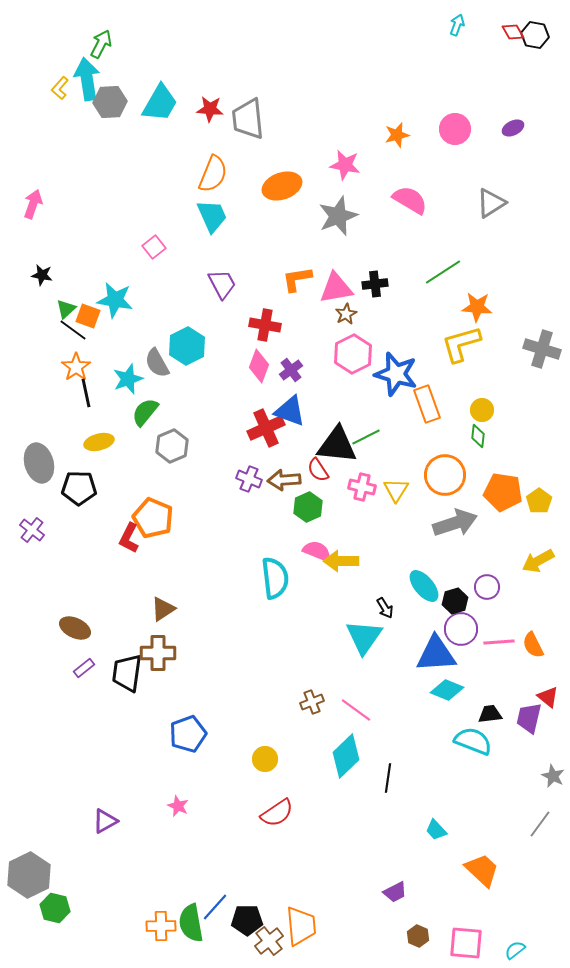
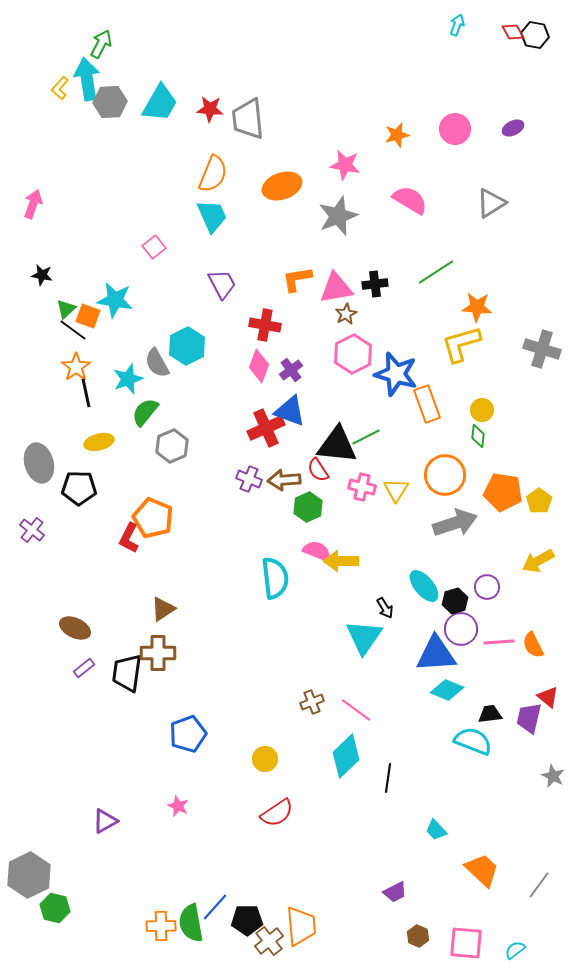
green line at (443, 272): moved 7 px left
gray line at (540, 824): moved 1 px left, 61 px down
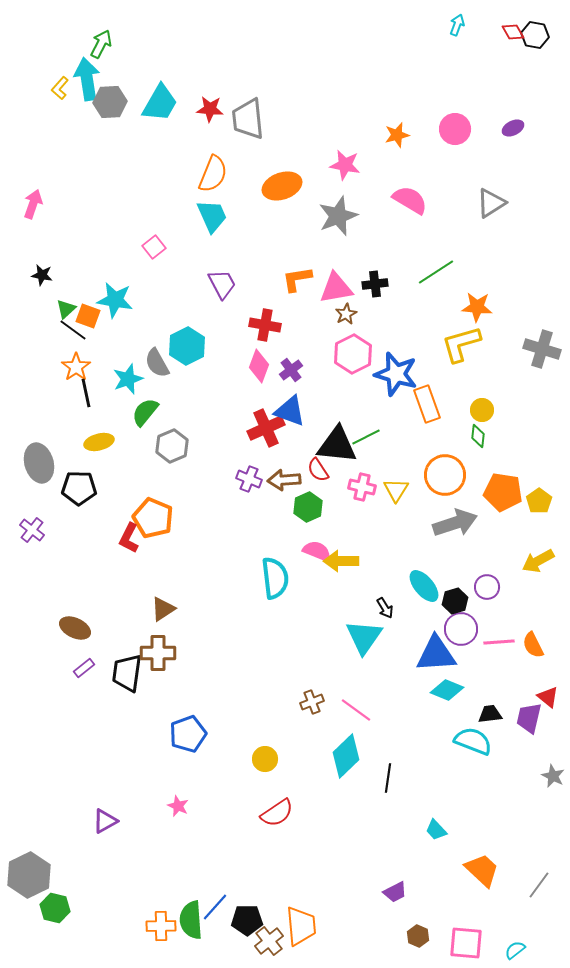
green semicircle at (191, 923): moved 3 px up; rotated 6 degrees clockwise
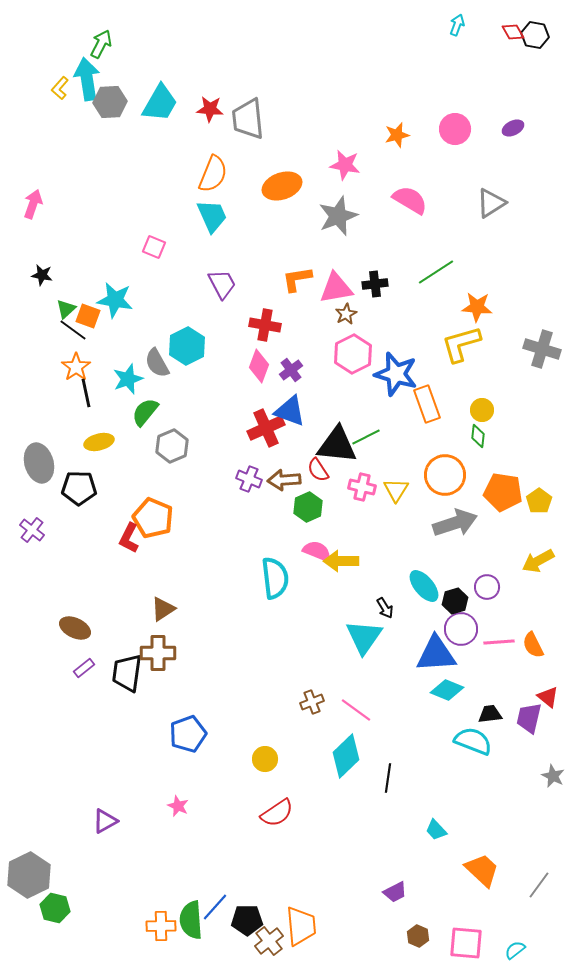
pink square at (154, 247): rotated 30 degrees counterclockwise
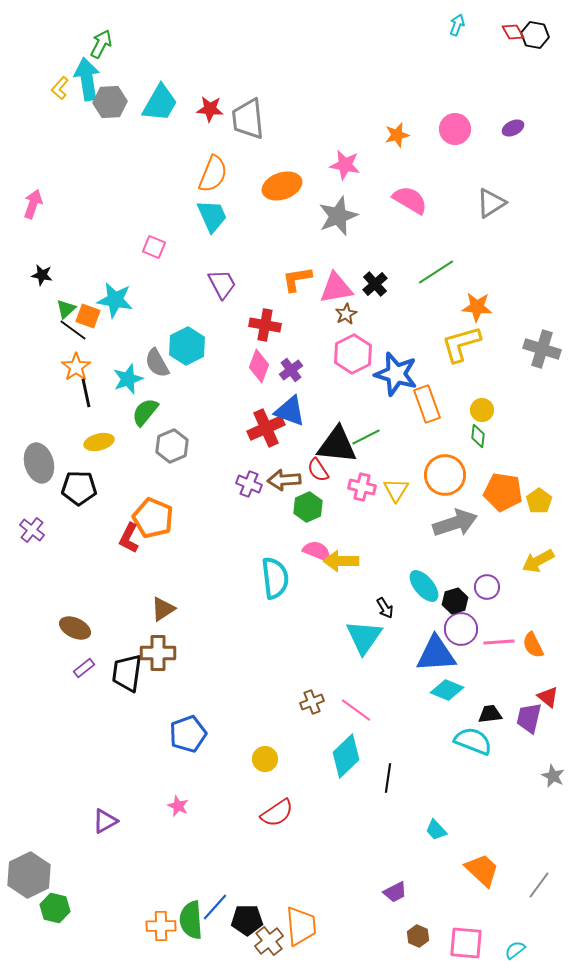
black cross at (375, 284): rotated 35 degrees counterclockwise
purple cross at (249, 479): moved 5 px down
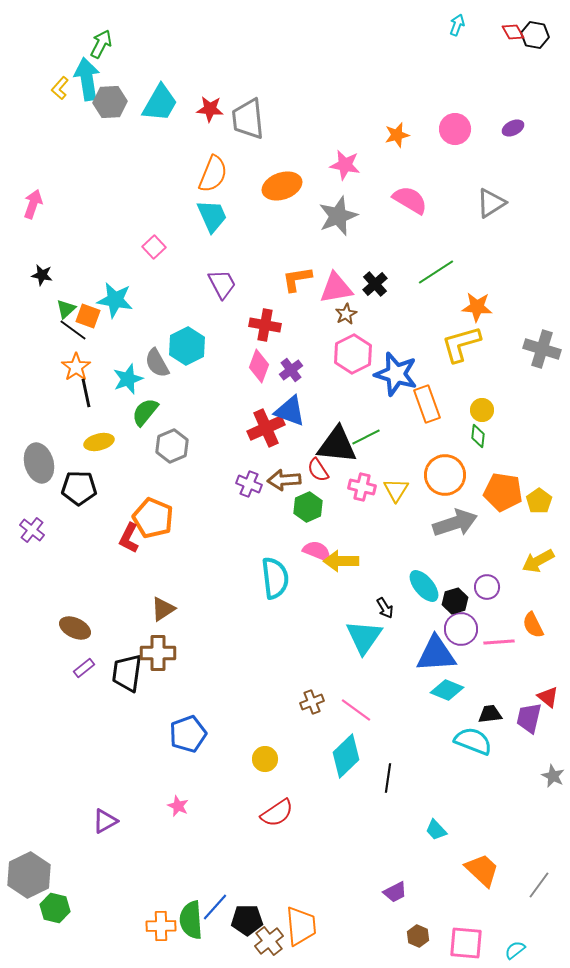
pink square at (154, 247): rotated 25 degrees clockwise
orange semicircle at (533, 645): moved 20 px up
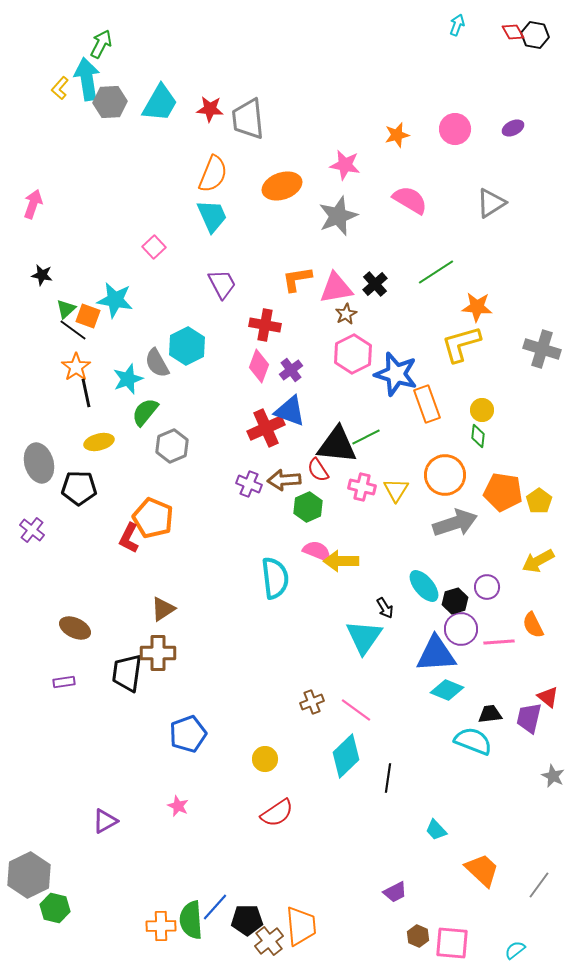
purple rectangle at (84, 668): moved 20 px left, 14 px down; rotated 30 degrees clockwise
pink square at (466, 943): moved 14 px left
